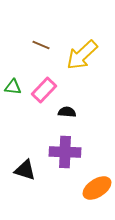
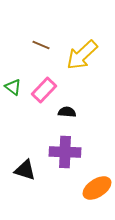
green triangle: rotated 30 degrees clockwise
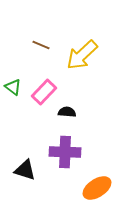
pink rectangle: moved 2 px down
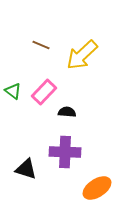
green triangle: moved 4 px down
black triangle: moved 1 px right, 1 px up
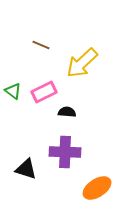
yellow arrow: moved 8 px down
pink rectangle: rotated 20 degrees clockwise
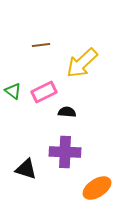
brown line: rotated 30 degrees counterclockwise
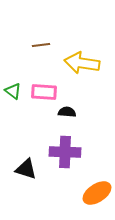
yellow arrow: rotated 52 degrees clockwise
pink rectangle: rotated 30 degrees clockwise
orange ellipse: moved 5 px down
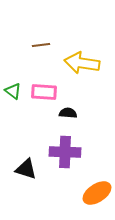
black semicircle: moved 1 px right, 1 px down
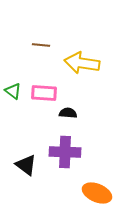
brown line: rotated 12 degrees clockwise
pink rectangle: moved 1 px down
black triangle: moved 4 px up; rotated 20 degrees clockwise
orange ellipse: rotated 56 degrees clockwise
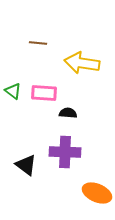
brown line: moved 3 px left, 2 px up
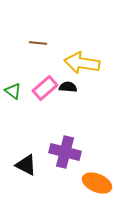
pink rectangle: moved 1 px right, 5 px up; rotated 45 degrees counterclockwise
black semicircle: moved 26 px up
purple cross: rotated 12 degrees clockwise
black triangle: rotated 10 degrees counterclockwise
orange ellipse: moved 10 px up
